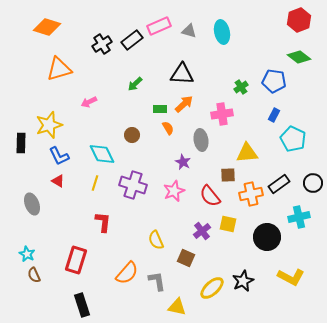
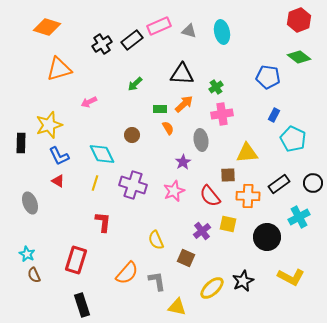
blue pentagon at (274, 81): moved 6 px left, 4 px up
green cross at (241, 87): moved 25 px left
purple star at (183, 162): rotated 14 degrees clockwise
orange cross at (251, 194): moved 3 px left, 2 px down; rotated 15 degrees clockwise
gray ellipse at (32, 204): moved 2 px left, 1 px up
cyan cross at (299, 217): rotated 15 degrees counterclockwise
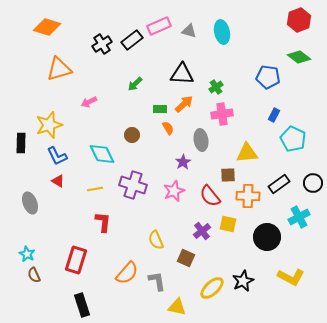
blue L-shape at (59, 156): moved 2 px left
yellow line at (95, 183): moved 6 px down; rotated 63 degrees clockwise
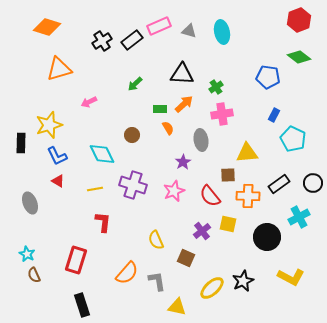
black cross at (102, 44): moved 3 px up
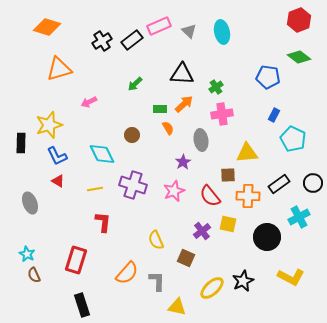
gray triangle at (189, 31): rotated 28 degrees clockwise
gray L-shape at (157, 281): rotated 10 degrees clockwise
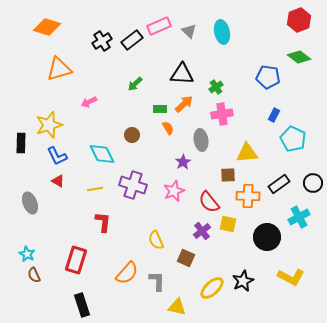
red semicircle at (210, 196): moved 1 px left, 6 px down
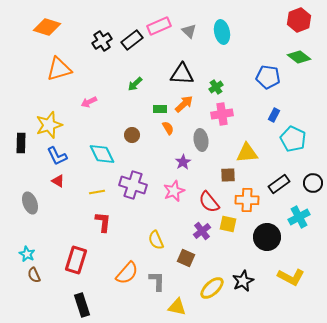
yellow line at (95, 189): moved 2 px right, 3 px down
orange cross at (248, 196): moved 1 px left, 4 px down
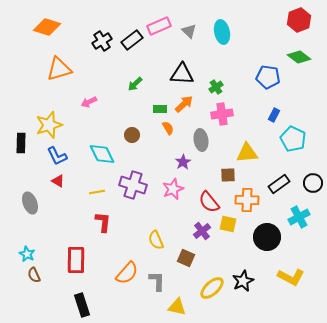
pink star at (174, 191): moved 1 px left, 2 px up
red rectangle at (76, 260): rotated 16 degrees counterclockwise
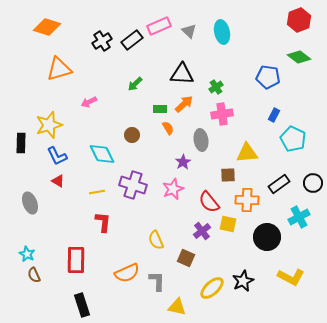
orange semicircle at (127, 273): rotated 25 degrees clockwise
